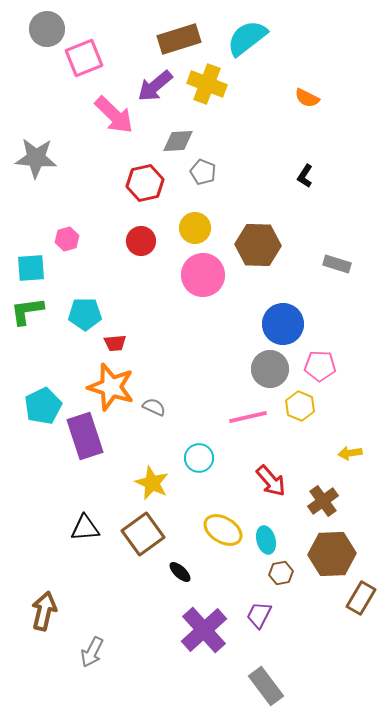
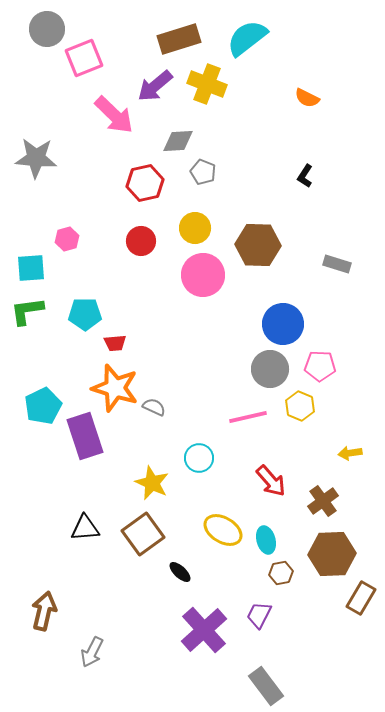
orange star at (111, 387): moved 4 px right, 1 px down
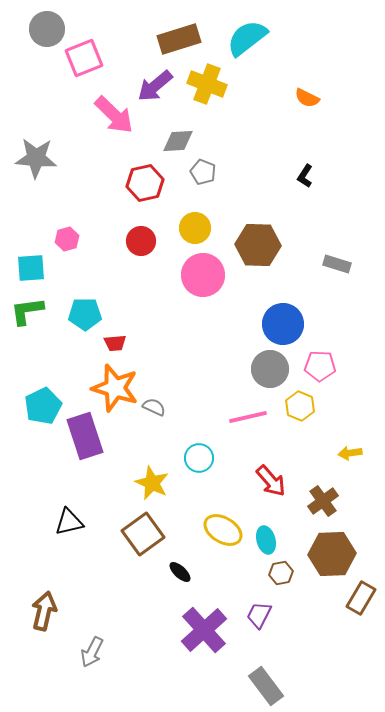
black triangle at (85, 528): moved 16 px left, 6 px up; rotated 8 degrees counterclockwise
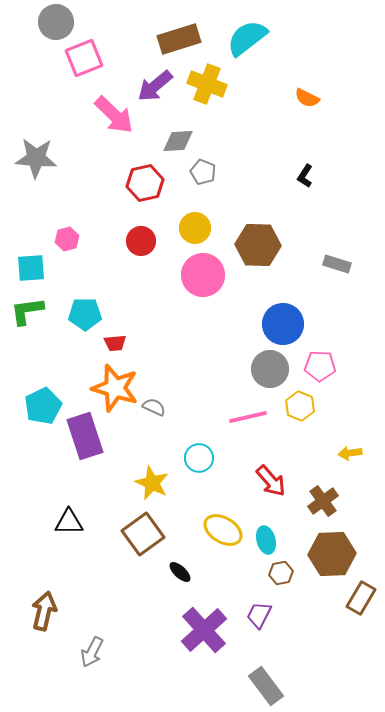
gray circle at (47, 29): moved 9 px right, 7 px up
black triangle at (69, 522): rotated 12 degrees clockwise
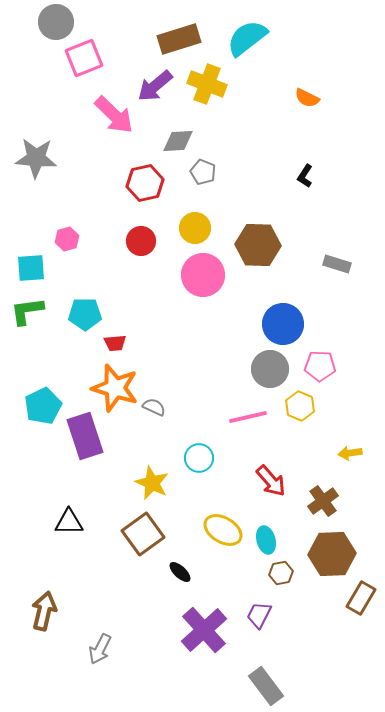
gray arrow at (92, 652): moved 8 px right, 3 px up
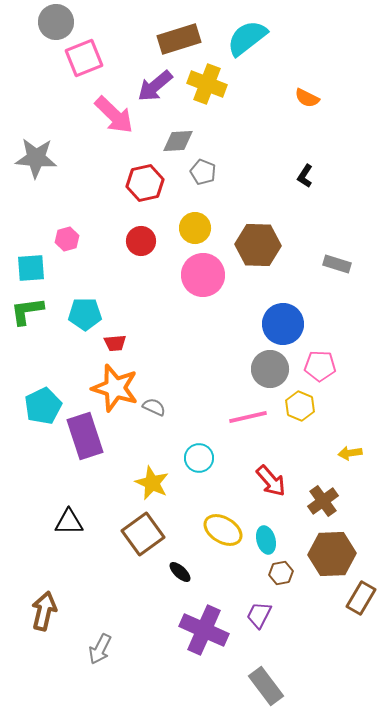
purple cross at (204, 630): rotated 24 degrees counterclockwise
